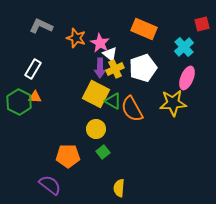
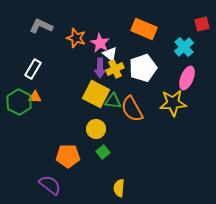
green triangle: rotated 24 degrees counterclockwise
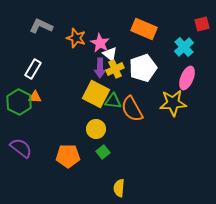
purple semicircle: moved 29 px left, 37 px up
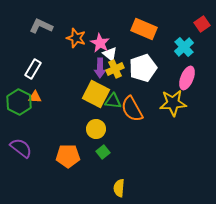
red square: rotated 21 degrees counterclockwise
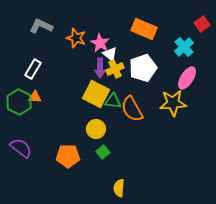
pink ellipse: rotated 10 degrees clockwise
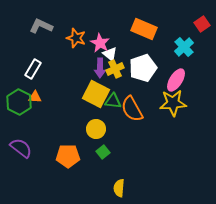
pink ellipse: moved 11 px left, 2 px down
